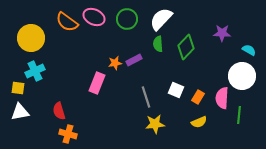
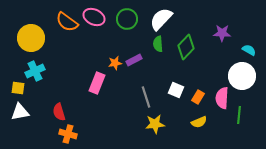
red semicircle: moved 1 px down
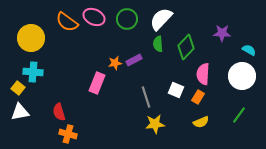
cyan cross: moved 2 px left, 1 px down; rotated 30 degrees clockwise
yellow square: rotated 32 degrees clockwise
pink semicircle: moved 19 px left, 24 px up
green line: rotated 30 degrees clockwise
yellow semicircle: moved 2 px right
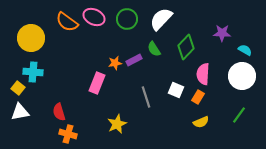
green semicircle: moved 4 px left, 5 px down; rotated 28 degrees counterclockwise
cyan semicircle: moved 4 px left
yellow star: moved 38 px left; rotated 18 degrees counterclockwise
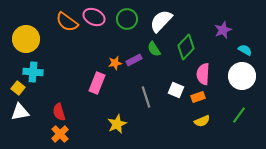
white semicircle: moved 2 px down
purple star: moved 1 px right, 3 px up; rotated 24 degrees counterclockwise
yellow circle: moved 5 px left, 1 px down
orange rectangle: rotated 40 degrees clockwise
yellow semicircle: moved 1 px right, 1 px up
orange cross: moved 8 px left; rotated 30 degrees clockwise
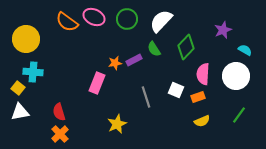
white circle: moved 6 px left
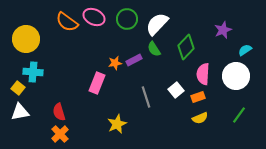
white semicircle: moved 4 px left, 3 px down
cyan semicircle: rotated 64 degrees counterclockwise
white square: rotated 28 degrees clockwise
yellow semicircle: moved 2 px left, 3 px up
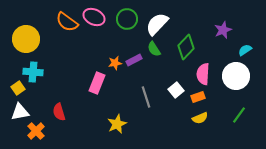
yellow square: rotated 16 degrees clockwise
orange cross: moved 24 px left, 3 px up
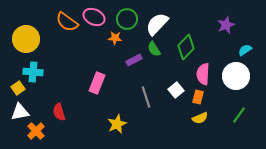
purple star: moved 3 px right, 5 px up
orange star: moved 25 px up; rotated 16 degrees clockwise
orange rectangle: rotated 56 degrees counterclockwise
